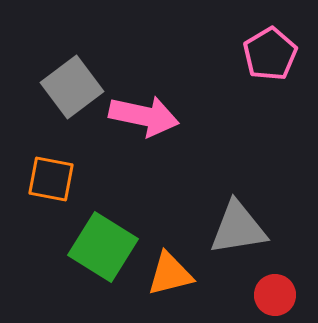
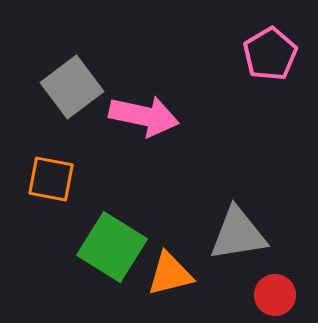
gray triangle: moved 6 px down
green square: moved 9 px right
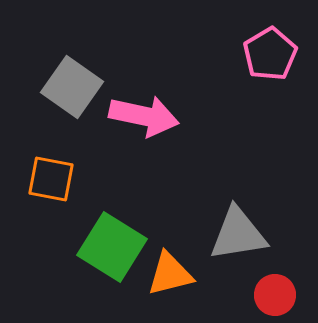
gray square: rotated 18 degrees counterclockwise
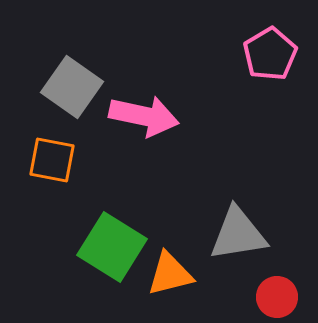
orange square: moved 1 px right, 19 px up
red circle: moved 2 px right, 2 px down
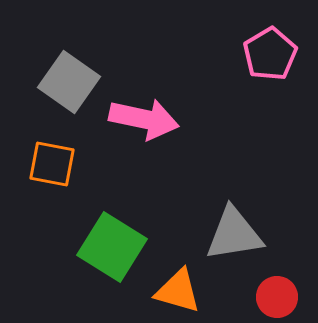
gray square: moved 3 px left, 5 px up
pink arrow: moved 3 px down
orange square: moved 4 px down
gray triangle: moved 4 px left
orange triangle: moved 8 px right, 17 px down; rotated 30 degrees clockwise
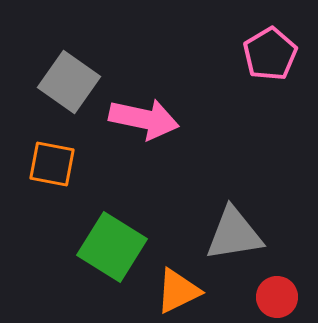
orange triangle: rotated 42 degrees counterclockwise
